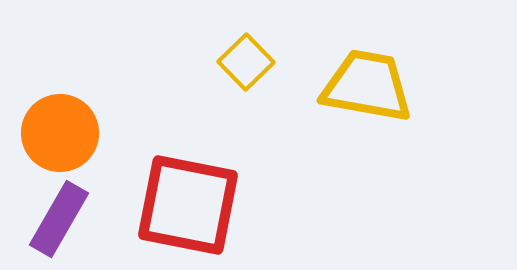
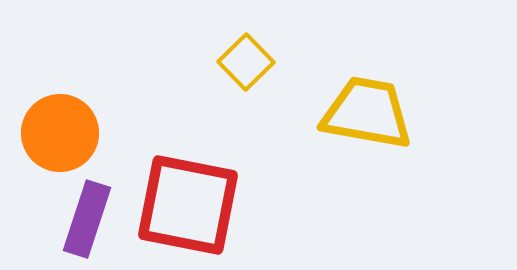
yellow trapezoid: moved 27 px down
purple rectangle: moved 28 px right; rotated 12 degrees counterclockwise
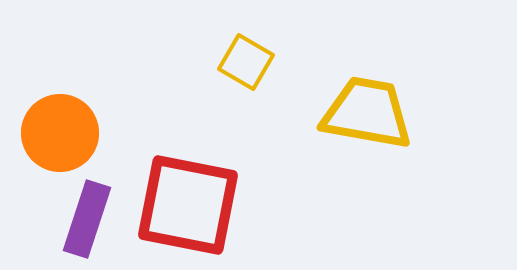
yellow square: rotated 16 degrees counterclockwise
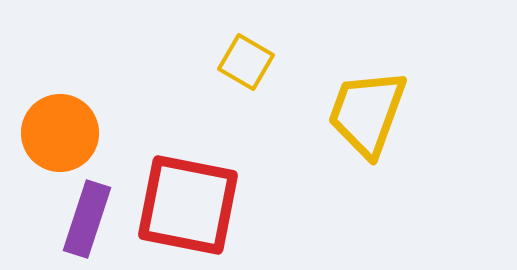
yellow trapezoid: rotated 80 degrees counterclockwise
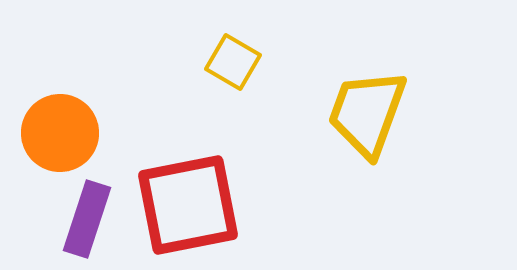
yellow square: moved 13 px left
red square: rotated 22 degrees counterclockwise
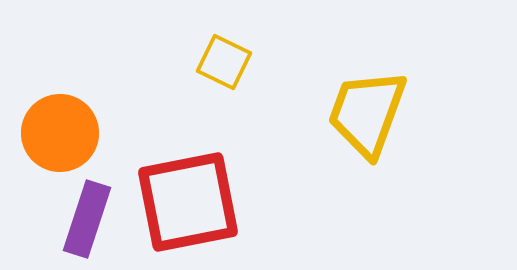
yellow square: moved 9 px left; rotated 4 degrees counterclockwise
red square: moved 3 px up
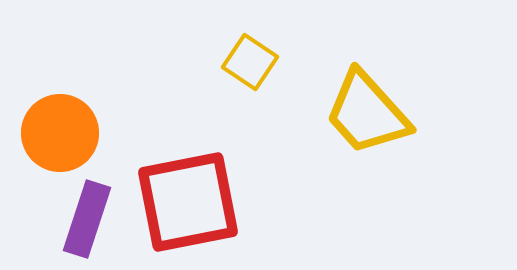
yellow square: moved 26 px right; rotated 8 degrees clockwise
yellow trapezoid: rotated 62 degrees counterclockwise
